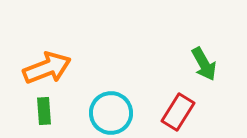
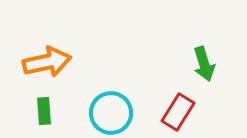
green arrow: rotated 12 degrees clockwise
orange arrow: moved 6 px up; rotated 9 degrees clockwise
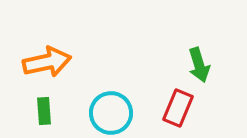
green arrow: moved 5 px left, 1 px down
red rectangle: moved 4 px up; rotated 9 degrees counterclockwise
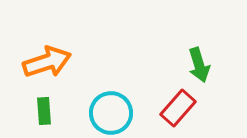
orange arrow: rotated 6 degrees counterclockwise
red rectangle: rotated 18 degrees clockwise
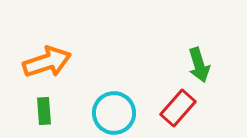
cyan circle: moved 3 px right
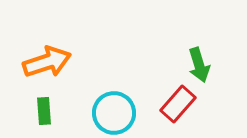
red rectangle: moved 4 px up
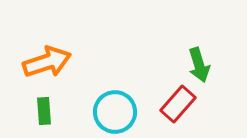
cyan circle: moved 1 px right, 1 px up
